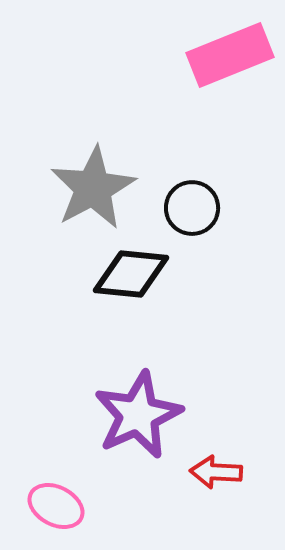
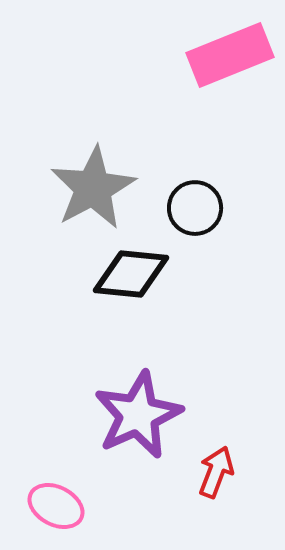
black circle: moved 3 px right
red arrow: rotated 108 degrees clockwise
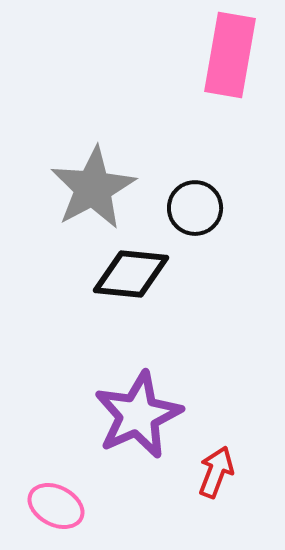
pink rectangle: rotated 58 degrees counterclockwise
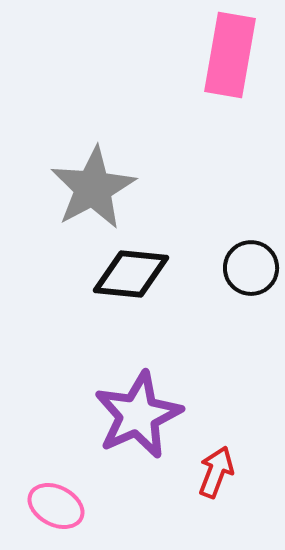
black circle: moved 56 px right, 60 px down
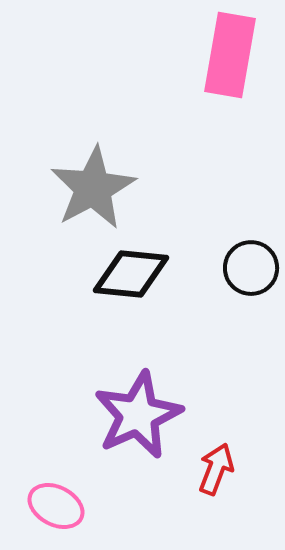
red arrow: moved 3 px up
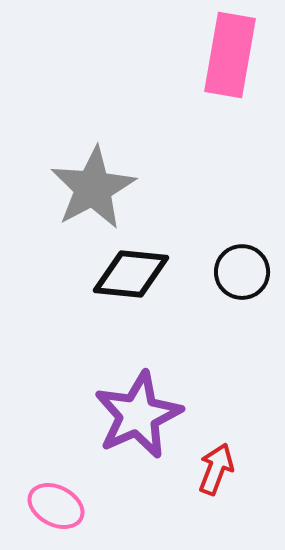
black circle: moved 9 px left, 4 px down
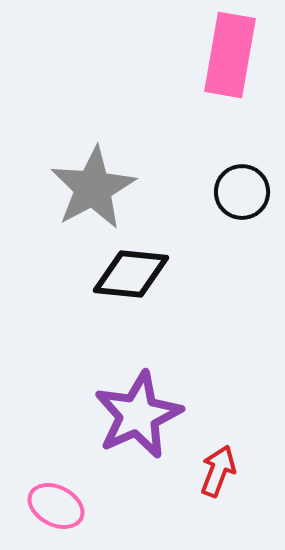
black circle: moved 80 px up
red arrow: moved 2 px right, 2 px down
